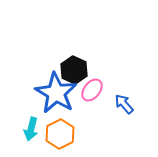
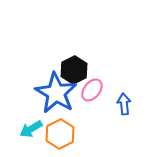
black hexagon: rotated 8 degrees clockwise
blue arrow: rotated 35 degrees clockwise
cyan arrow: rotated 45 degrees clockwise
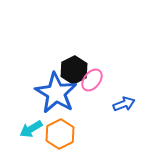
pink ellipse: moved 10 px up
blue arrow: rotated 75 degrees clockwise
